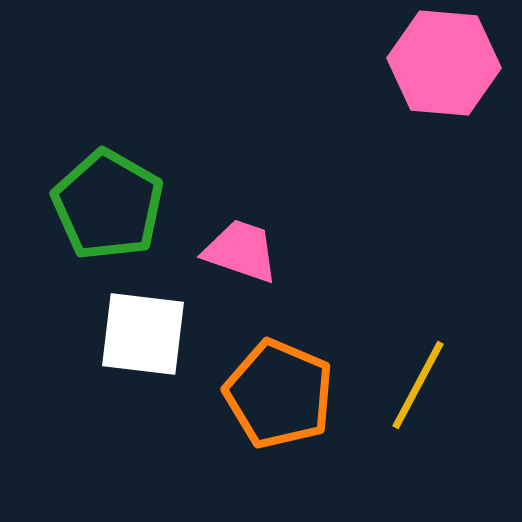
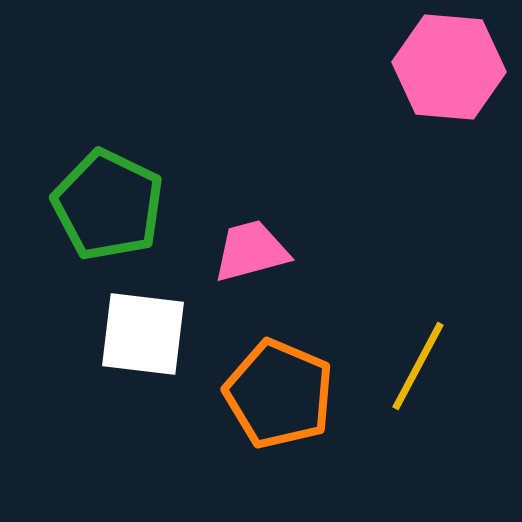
pink hexagon: moved 5 px right, 4 px down
green pentagon: rotated 4 degrees counterclockwise
pink trapezoid: moved 10 px right; rotated 34 degrees counterclockwise
yellow line: moved 19 px up
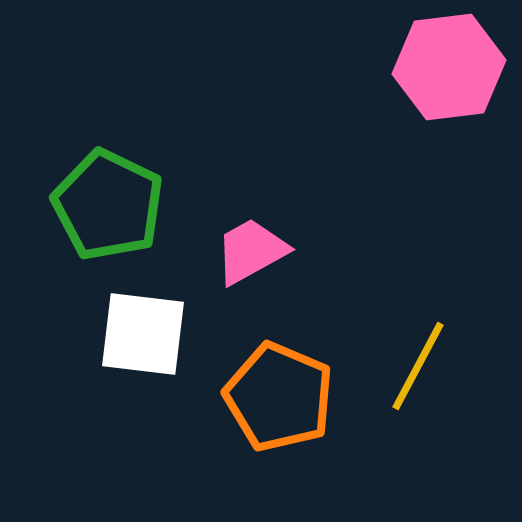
pink hexagon: rotated 12 degrees counterclockwise
pink trapezoid: rotated 14 degrees counterclockwise
orange pentagon: moved 3 px down
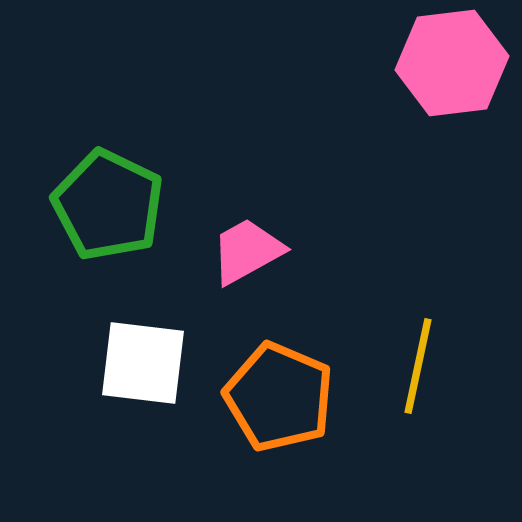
pink hexagon: moved 3 px right, 4 px up
pink trapezoid: moved 4 px left
white square: moved 29 px down
yellow line: rotated 16 degrees counterclockwise
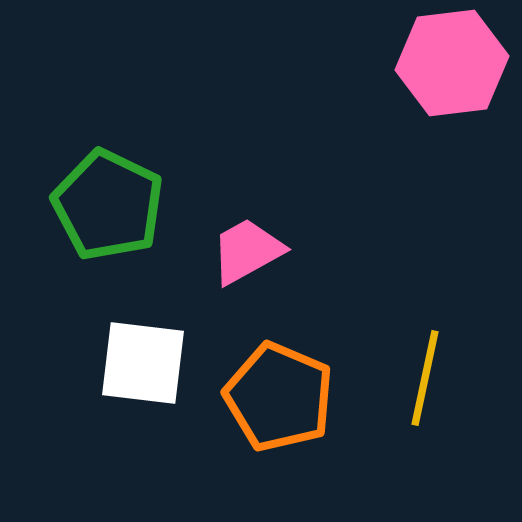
yellow line: moved 7 px right, 12 px down
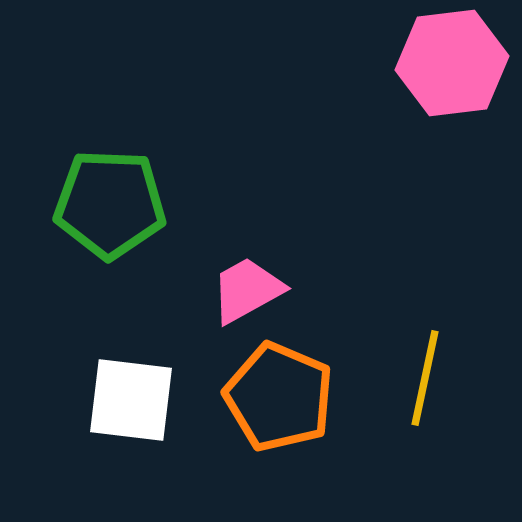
green pentagon: moved 2 px right, 1 px up; rotated 24 degrees counterclockwise
pink trapezoid: moved 39 px down
white square: moved 12 px left, 37 px down
